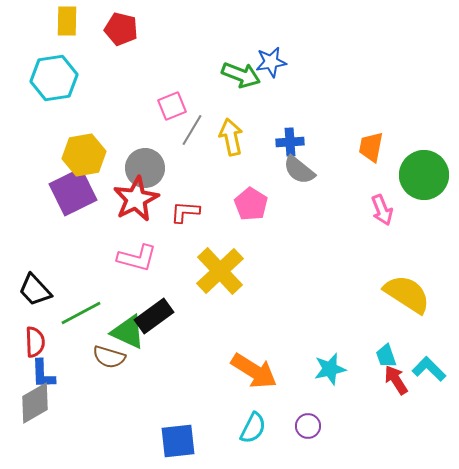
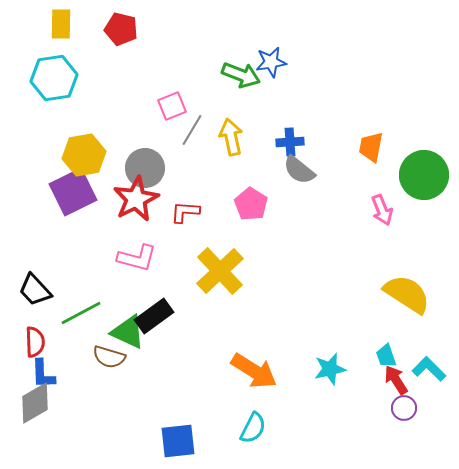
yellow rectangle: moved 6 px left, 3 px down
purple circle: moved 96 px right, 18 px up
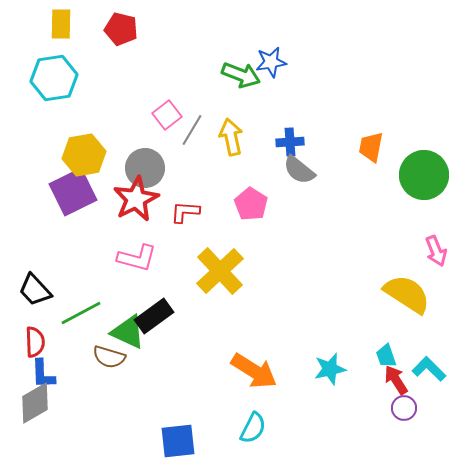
pink square: moved 5 px left, 9 px down; rotated 16 degrees counterclockwise
pink arrow: moved 54 px right, 41 px down
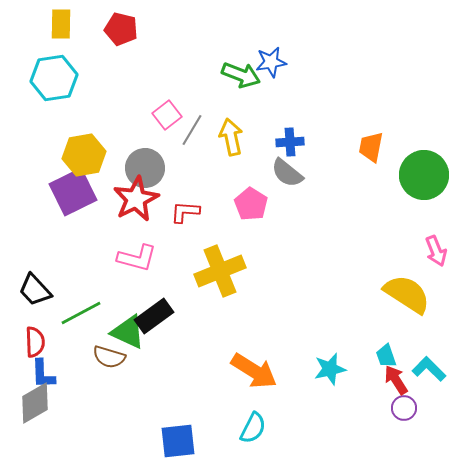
gray semicircle: moved 12 px left, 3 px down
yellow cross: rotated 21 degrees clockwise
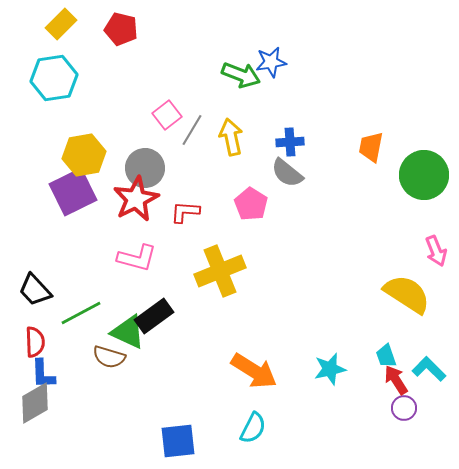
yellow rectangle: rotated 44 degrees clockwise
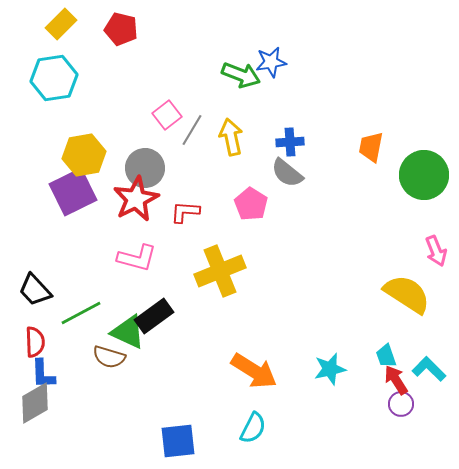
purple circle: moved 3 px left, 4 px up
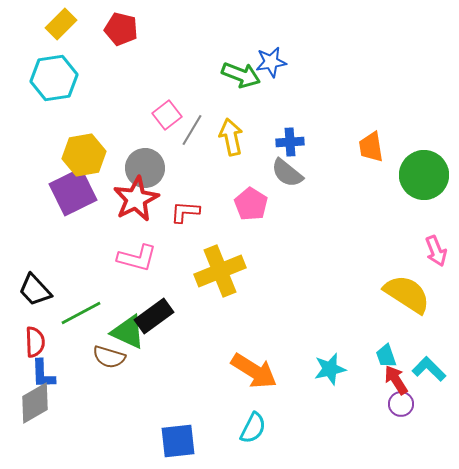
orange trapezoid: rotated 20 degrees counterclockwise
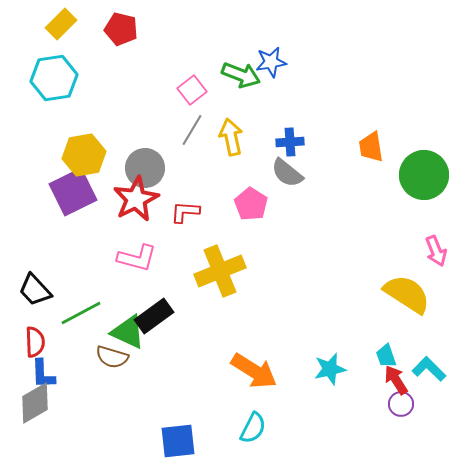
pink square: moved 25 px right, 25 px up
brown semicircle: moved 3 px right
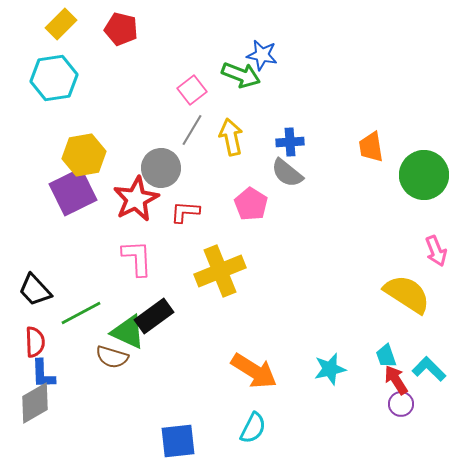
blue star: moved 9 px left, 7 px up; rotated 20 degrees clockwise
gray circle: moved 16 px right
pink L-shape: rotated 108 degrees counterclockwise
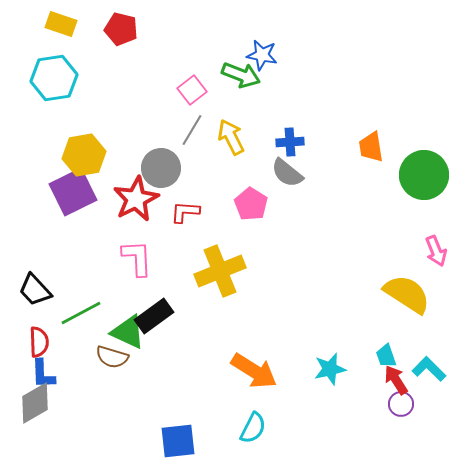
yellow rectangle: rotated 64 degrees clockwise
yellow arrow: rotated 15 degrees counterclockwise
red semicircle: moved 4 px right
